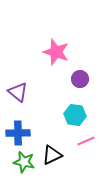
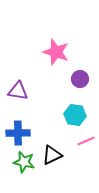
purple triangle: moved 1 px up; rotated 30 degrees counterclockwise
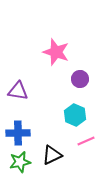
cyan hexagon: rotated 15 degrees clockwise
green star: moved 4 px left; rotated 25 degrees counterclockwise
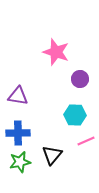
purple triangle: moved 5 px down
cyan hexagon: rotated 20 degrees counterclockwise
black triangle: rotated 25 degrees counterclockwise
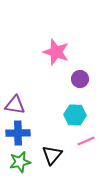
purple triangle: moved 3 px left, 9 px down
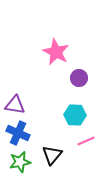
pink star: rotated 8 degrees clockwise
purple circle: moved 1 px left, 1 px up
blue cross: rotated 25 degrees clockwise
